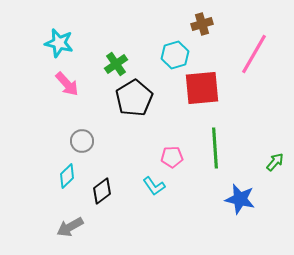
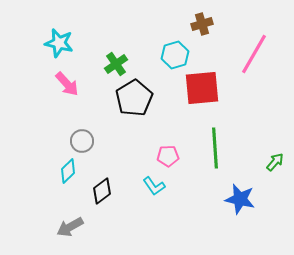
pink pentagon: moved 4 px left, 1 px up
cyan diamond: moved 1 px right, 5 px up
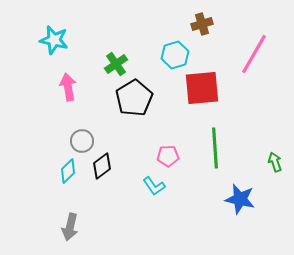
cyan star: moved 5 px left, 3 px up
pink arrow: moved 1 px right, 3 px down; rotated 148 degrees counterclockwise
green arrow: rotated 60 degrees counterclockwise
black diamond: moved 25 px up
gray arrow: rotated 48 degrees counterclockwise
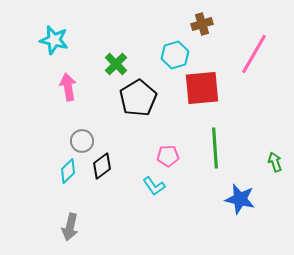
green cross: rotated 10 degrees counterclockwise
black pentagon: moved 4 px right
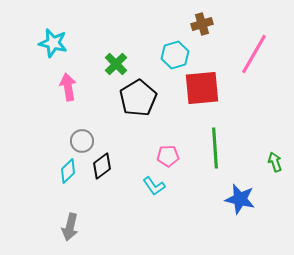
cyan star: moved 1 px left, 3 px down
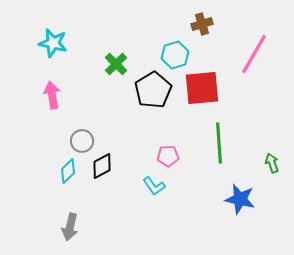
pink arrow: moved 16 px left, 8 px down
black pentagon: moved 15 px right, 8 px up
green line: moved 4 px right, 5 px up
green arrow: moved 3 px left, 1 px down
black diamond: rotated 8 degrees clockwise
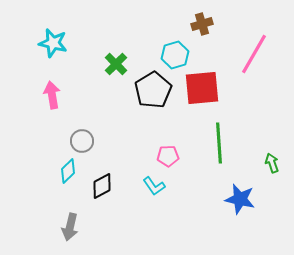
black diamond: moved 20 px down
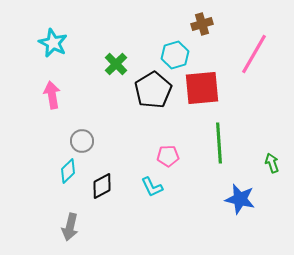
cyan star: rotated 12 degrees clockwise
cyan L-shape: moved 2 px left, 1 px down; rotated 10 degrees clockwise
